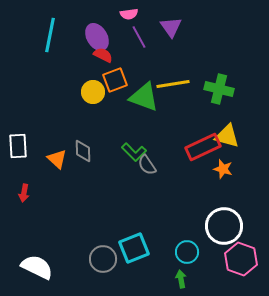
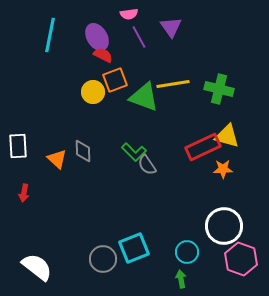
orange star: rotated 18 degrees counterclockwise
white semicircle: rotated 12 degrees clockwise
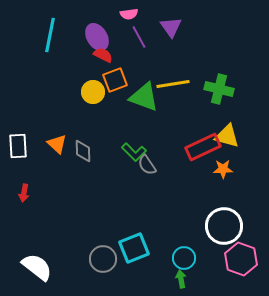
orange triangle: moved 15 px up
cyan circle: moved 3 px left, 6 px down
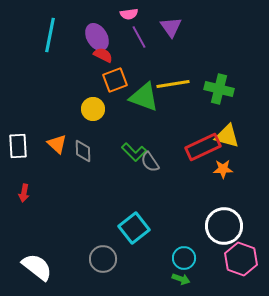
yellow circle: moved 17 px down
gray semicircle: moved 3 px right, 3 px up
cyan square: moved 20 px up; rotated 16 degrees counterclockwise
green arrow: rotated 120 degrees clockwise
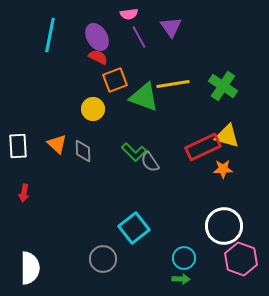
red semicircle: moved 5 px left, 2 px down
green cross: moved 4 px right, 3 px up; rotated 20 degrees clockwise
white semicircle: moved 7 px left, 1 px down; rotated 52 degrees clockwise
green arrow: rotated 18 degrees counterclockwise
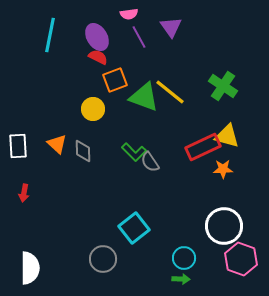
yellow line: moved 3 px left, 8 px down; rotated 48 degrees clockwise
